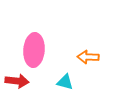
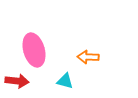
pink ellipse: rotated 20 degrees counterclockwise
cyan triangle: moved 1 px up
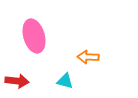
pink ellipse: moved 14 px up
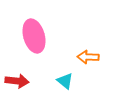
cyan triangle: rotated 24 degrees clockwise
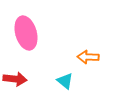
pink ellipse: moved 8 px left, 3 px up
red arrow: moved 2 px left, 2 px up
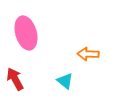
orange arrow: moved 3 px up
red arrow: rotated 125 degrees counterclockwise
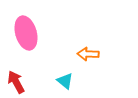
red arrow: moved 1 px right, 3 px down
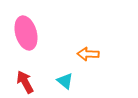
red arrow: moved 9 px right
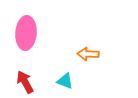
pink ellipse: rotated 20 degrees clockwise
cyan triangle: rotated 18 degrees counterclockwise
